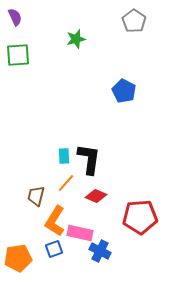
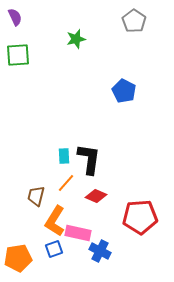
pink rectangle: moved 2 px left
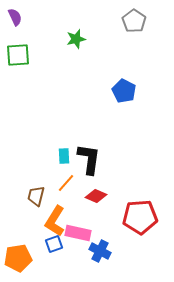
blue square: moved 5 px up
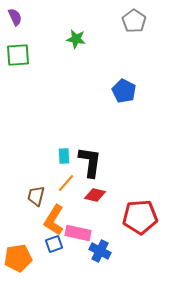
green star: rotated 24 degrees clockwise
black L-shape: moved 1 px right, 3 px down
red diamond: moved 1 px left, 1 px up; rotated 10 degrees counterclockwise
orange L-shape: moved 1 px left, 1 px up
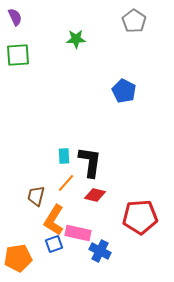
green star: rotated 12 degrees counterclockwise
